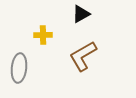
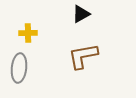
yellow cross: moved 15 px left, 2 px up
brown L-shape: rotated 20 degrees clockwise
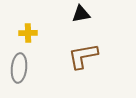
black triangle: rotated 18 degrees clockwise
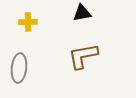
black triangle: moved 1 px right, 1 px up
yellow cross: moved 11 px up
